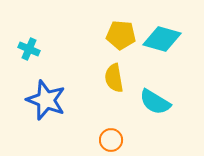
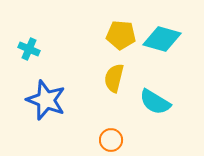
yellow semicircle: rotated 24 degrees clockwise
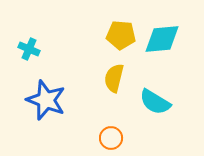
cyan diamond: rotated 21 degrees counterclockwise
orange circle: moved 2 px up
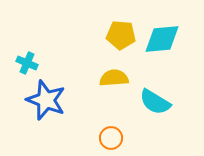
cyan cross: moved 2 px left, 14 px down
yellow semicircle: rotated 72 degrees clockwise
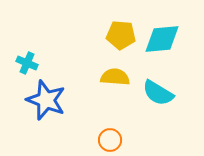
yellow semicircle: moved 1 px right, 1 px up; rotated 8 degrees clockwise
cyan semicircle: moved 3 px right, 9 px up
orange circle: moved 1 px left, 2 px down
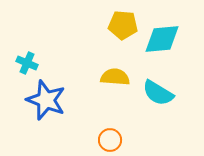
yellow pentagon: moved 2 px right, 10 px up
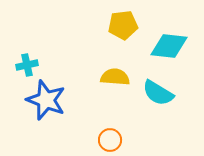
yellow pentagon: rotated 12 degrees counterclockwise
cyan diamond: moved 7 px right, 7 px down; rotated 12 degrees clockwise
cyan cross: moved 2 px down; rotated 35 degrees counterclockwise
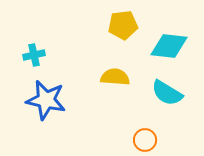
cyan cross: moved 7 px right, 10 px up
cyan semicircle: moved 9 px right
blue star: rotated 9 degrees counterclockwise
orange circle: moved 35 px right
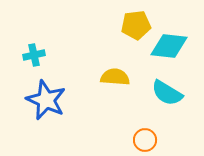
yellow pentagon: moved 13 px right
blue star: rotated 12 degrees clockwise
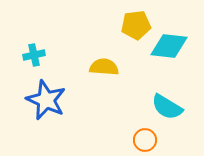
yellow semicircle: moved 11 px left, 10 px up
cyan semicircle: moved 14 px down
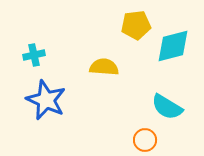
cyan diamond: moved 4 px right; rotated 21 degrees counterclockwise
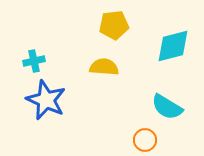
yellow pentagon: moved 22 px left
cyan cross: moved 6 px down
